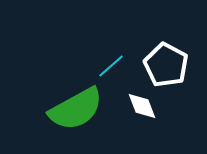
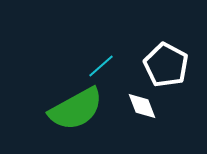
cyan line: moved 10 px left
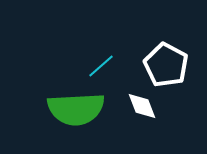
green semicircle: rotated 26 degrees clockwise
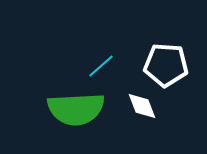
white pentagon: rotated 24 degrees counterclockwise
